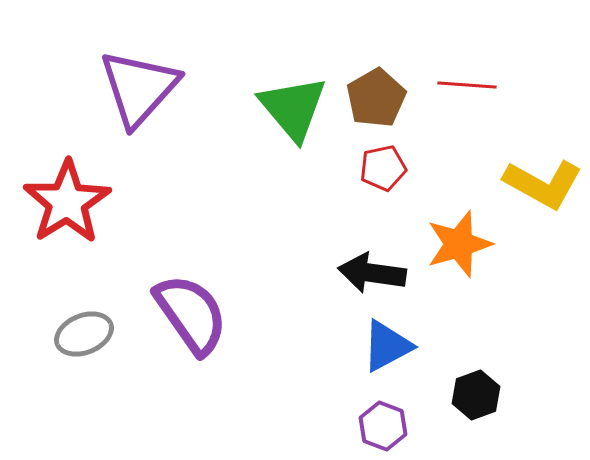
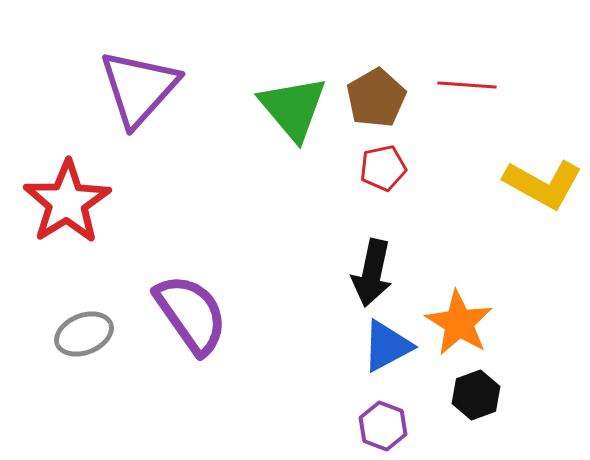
orange star: moved 79 px down; rotated 24 degrees counterclockwise
black arrow: rotated 86 degrees counterclockwise
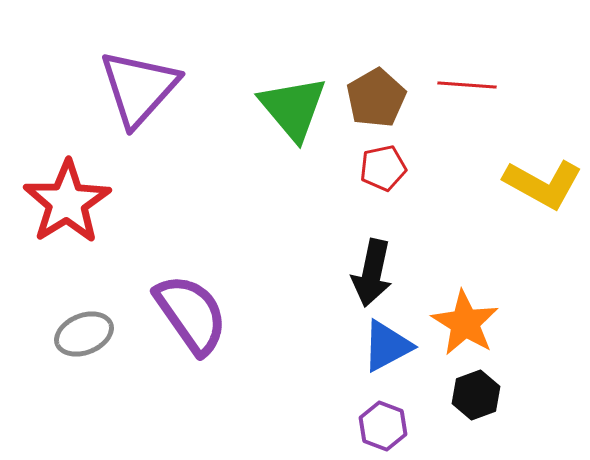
orange star: moved 6 px right
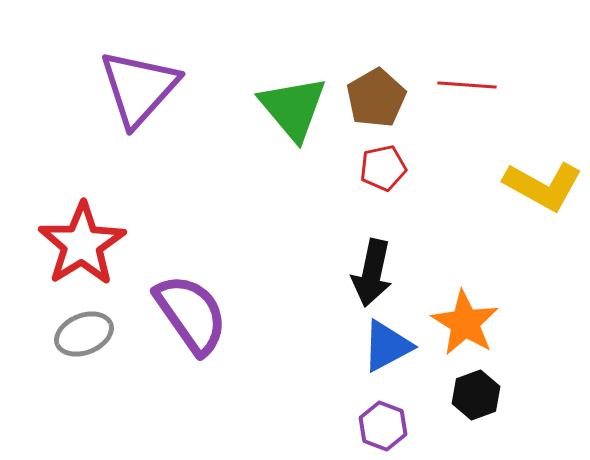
yellow L-shape: moved 2 px down
red star: moved 15 px right, 42 px down
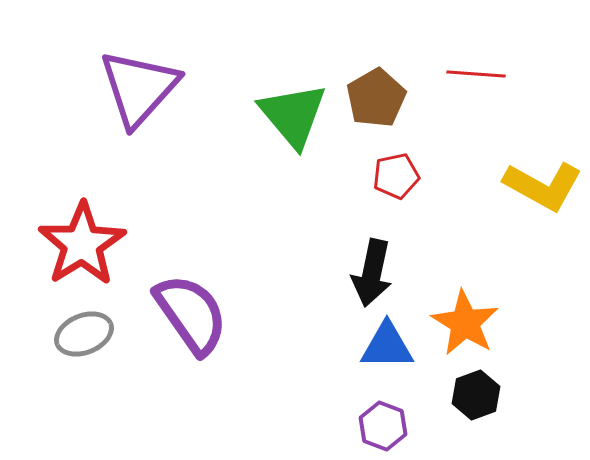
red line: moved 9 px right, 11 px up
green triangle: moved 7 px down
red pentagon: moved 13 px right, 8 px down
blue triangle: rotated 28 degrees clockwise
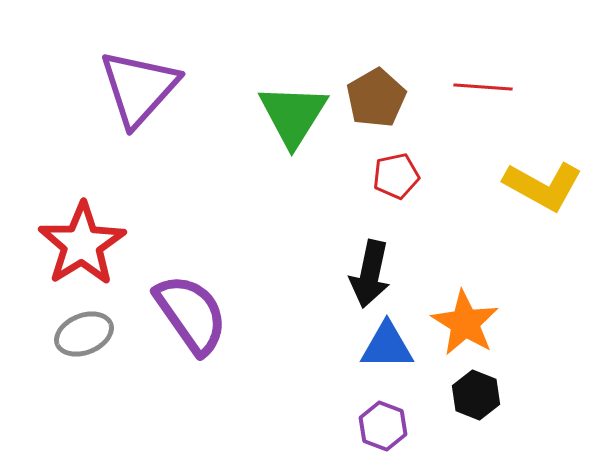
red line: moved 7 px right, 13 px down
green triangle: rotated 12 degrees clockwise
black arrow: moved 2 px left, 1 px down
black hexagon: rotated 18 degrees counterclockwise
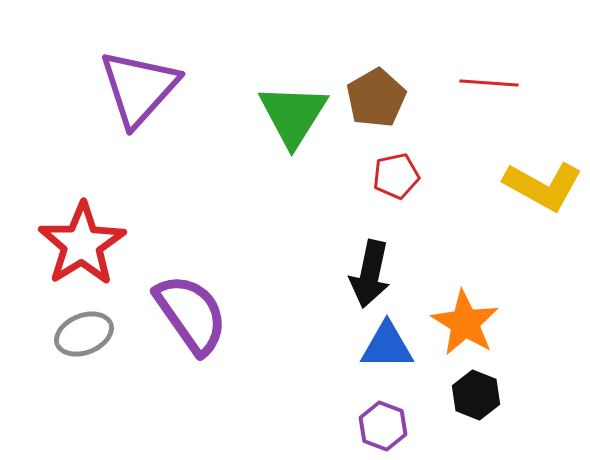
red line: moved 6 px right, 4 px up
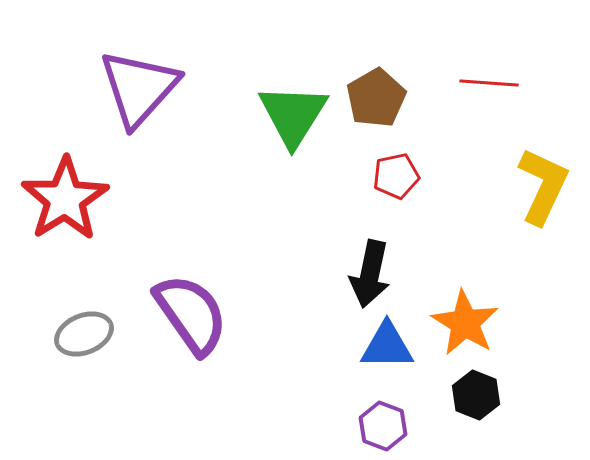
yellow L-shape: rotated 94 degrees counterclockwise
red star: moved 17 px left, 45 px up
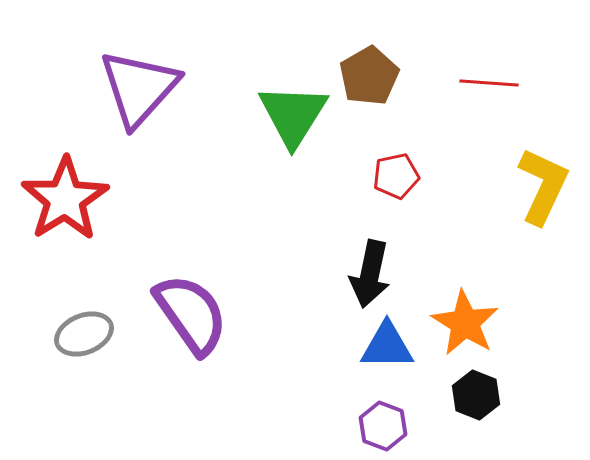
brown pentagon: moved 7 px left, 22 px up
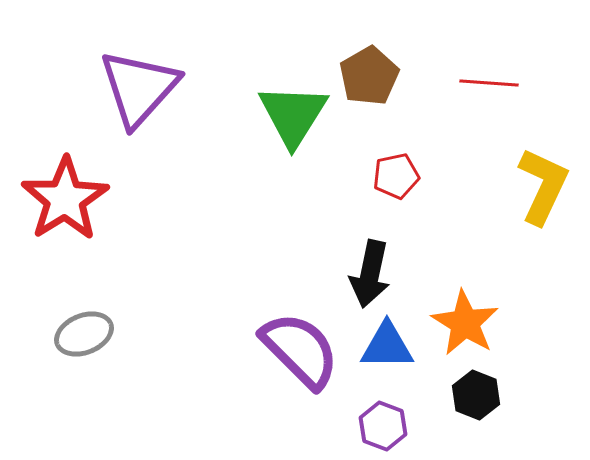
purple semicircle: moved 109 px right, 36 px down; rotated 10 degrees counterclockwise
